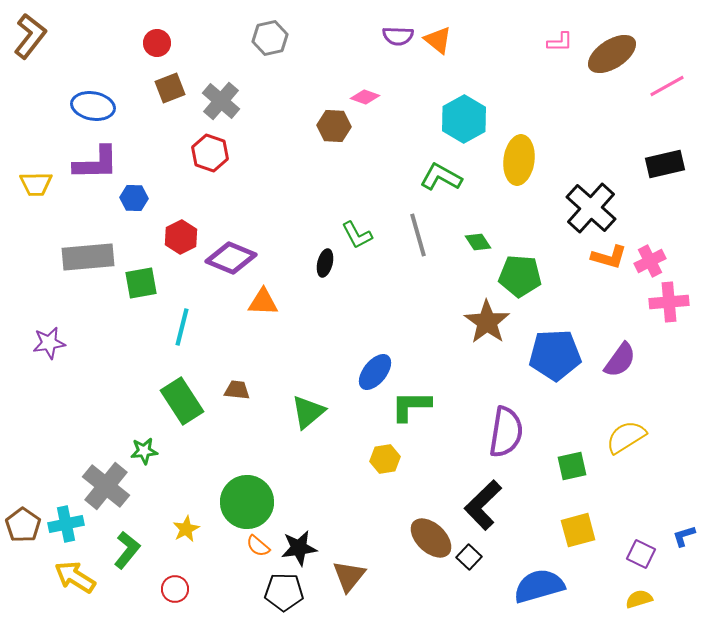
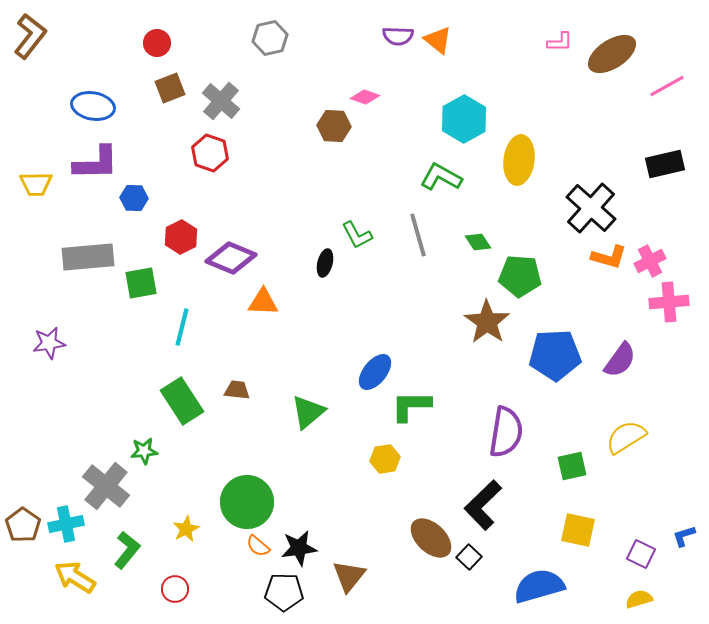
yellow square at (578, 530): rotated 27 degrees clockwise
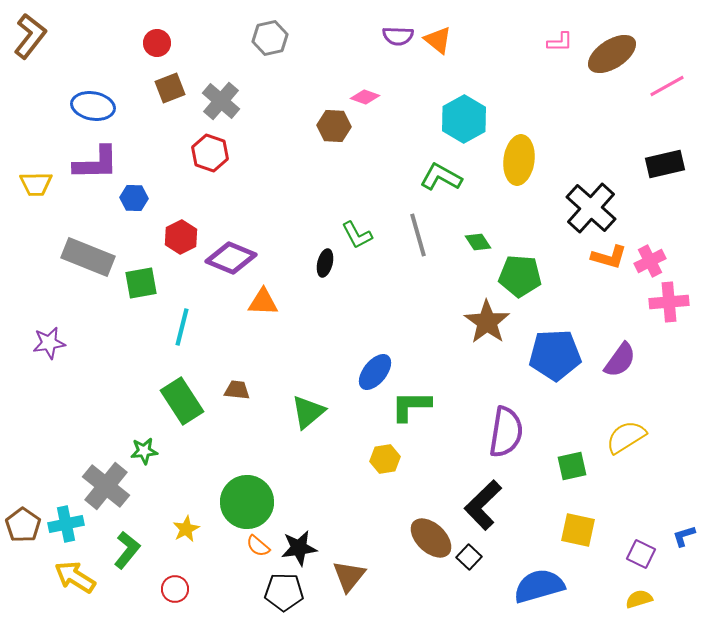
gray rectangle at (88, 257): rotated 27 degrees clockwise
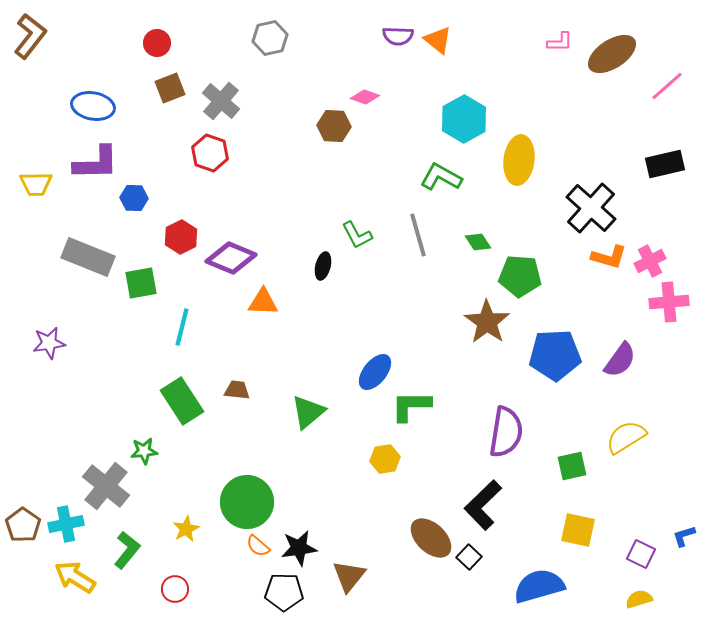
pink line at (667, 86): rotated 12 degrees counterclockwise
black ellipse at (325, 263): moved 2 px left, 3 px down
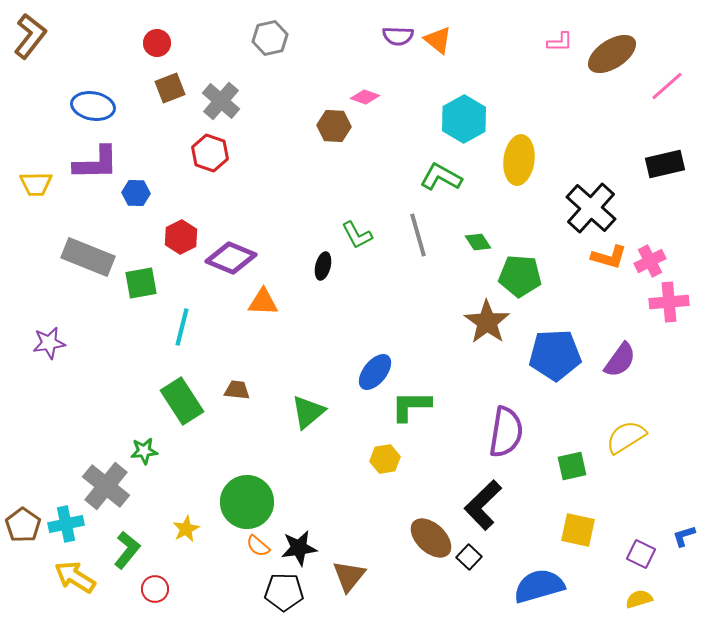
blue hexagon at (134, 198): moved 2 px right, 5 px up
red circle at (175, 589): moved 20 px left
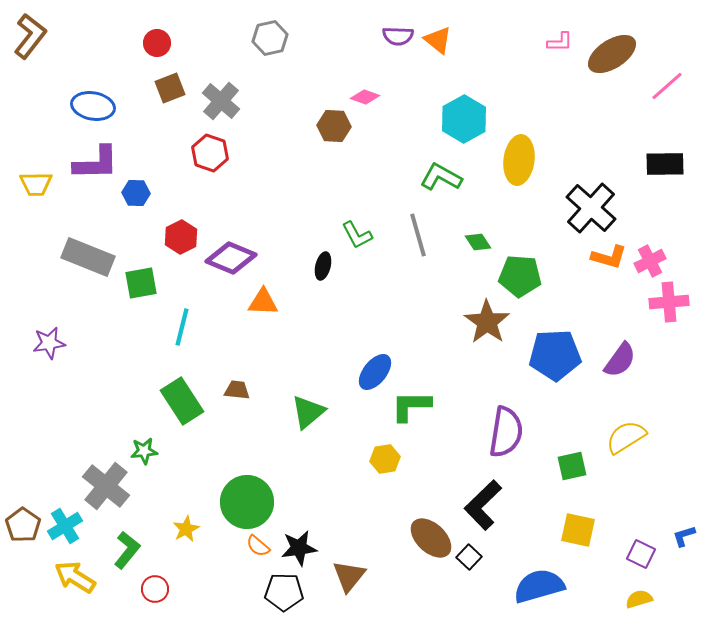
black rectangle at (665, 164): rotated 12 degrees clockwise
cyan cross at (66, 524): moved 1 px left, 2 px down; rotated 20 degrees counterclockwise
